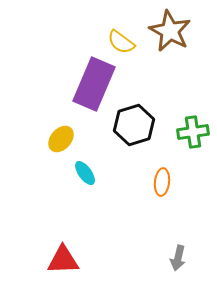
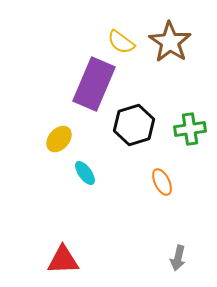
brown star: moved 11 px down; rotated 6 degrees clockwise
green cross: moved 3 px left, 3 px up
yellow ellipse: moved 2 px left
orange ellipse: rotated 32 degrees counterclockwise
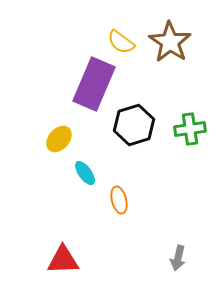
orange ellipse: moved 43 px left, 18 px down; rotated 12 degrees clockwise
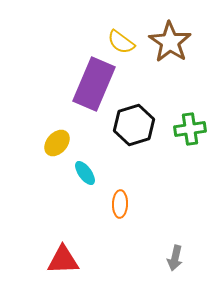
yellow ellipse: moved 2 px left, 4 px down
orange ellipse: moved 1 px right, 4 px down; rotated 16 degrees clockwise
gray arrow: moved 3 px left
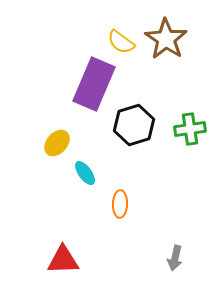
brown star: moved 4 px left, 3 px up
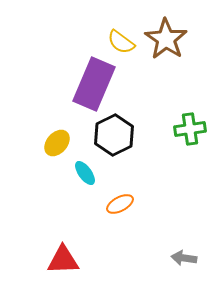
black hexagon: moved 20 px left, 10 px down; rotated 9 degrees counterclockwise
orange ellipse: rotated 60 degrees clockwise
gray arrow: moved 9 px right; rotated 85 degrees clockwise
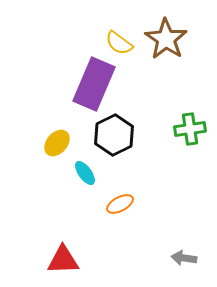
yellow semicircle: moved 2 px left, 1 px down
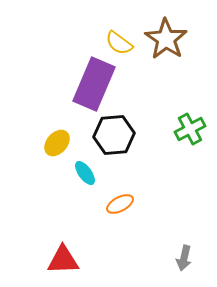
green cross: rotated 20 degrees counterclockwise
black hexagon: rotated 21 degrees clockwise
gray arrow: rotated 85 degrees counterclockwise
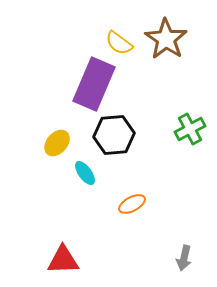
orange ellipse: moved 12 px right
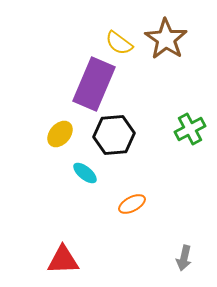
yellow ellipse: moved 3 px right, 9 px up
cyan ellipse: rotated 15 degrees counterclockwise
